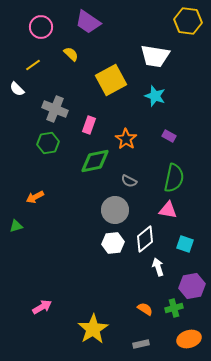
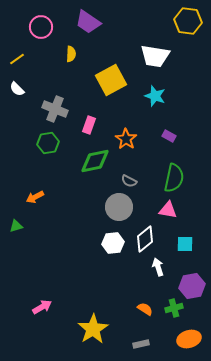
yellow semicircle: rotated 49 degrees clockwise
yellow line: moved 16 px left, 6 px up
gray circle: moved 4 px right, 3 px up
cyan square: rotated 18 degrees counterclockwise
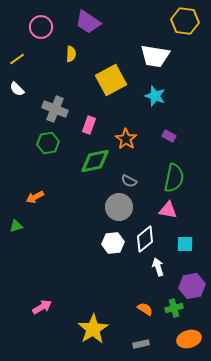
yellow hexagon: moved 3 px left
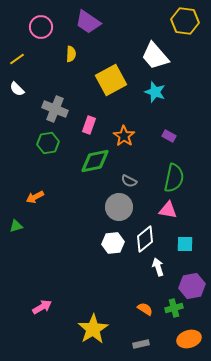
white trapezoid: rotated 40 degrees clockwise
cyan star: moved 4 px up
orange star: moved 2 px left, 3 px up
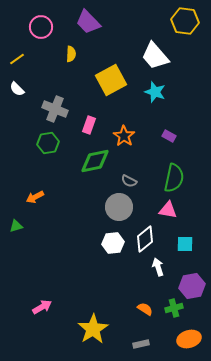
purple trapezoid: rotated 12 degrees clockwise
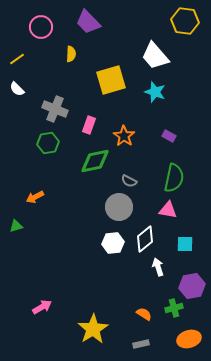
yellow square: rotated 12 degrees clockwise
orange semicircle: moved 1 px left, 5 px down
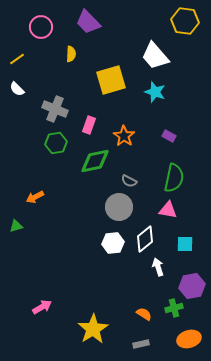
green hexagon: moved 8 px right
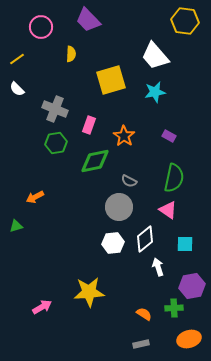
purple trapezoid: moved 2 px up
cyan star: rotated 30 degrees counterclockwise
pink triangle: rotated 24 degrees clockwise
green cross: rotated 12 degrees clockwise
yellow star: moved 4 px left, 37 px up; rotated 28 degrees clockwise
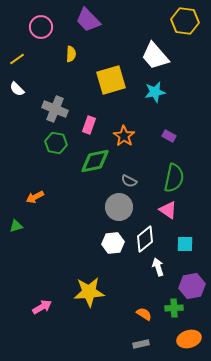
green hexagon: rotated 20 degrees clockwise
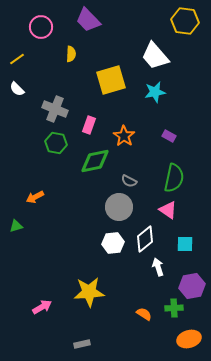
gray rectangle: moved 59 px left
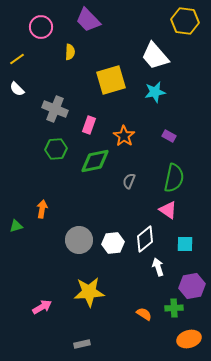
yellow semicircle: moved 1 px left, 2 px up
green hexagon: moved 6 px down; rotated 15 degrees counterclockwise
gray semicircle: rotated 84 degrees clockwise
orange arrow: moved 7 px right, 12 px down; rotated 126 degrees clockwise
gray circle: moved 40 px left, 33 px down
